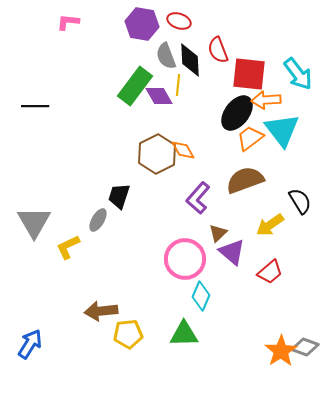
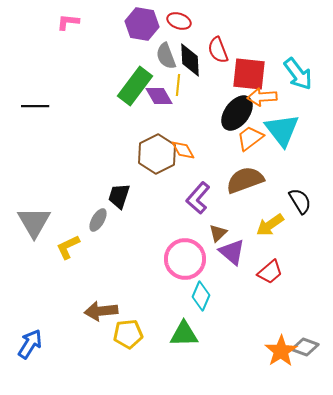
orange arrow: moved 4 px left, 3 px up
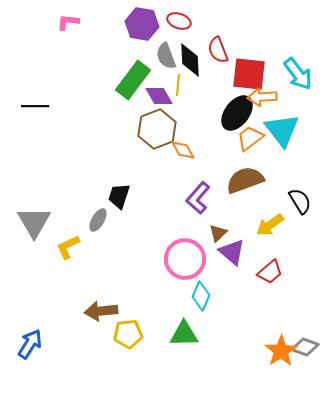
green rectangle: moved 2 px left, 6 px up
brown hexagon: moved 25 px up; rotated 6 degrees clockwise
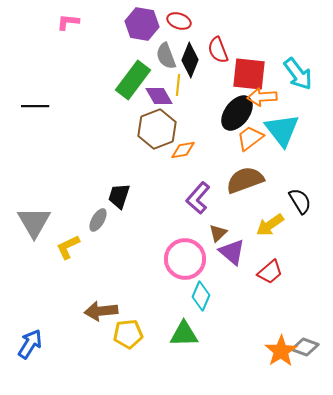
black diamond: rotated 24 degrees clockwise
orange diamond: rotated 70 degrees counterclockwise
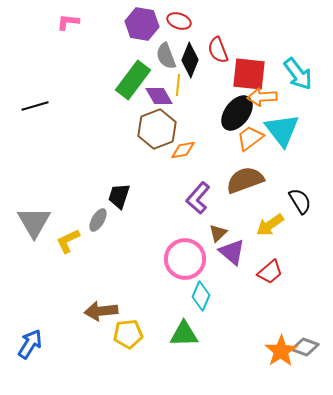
black line: rotated 16 degrees counterclockwise
yellow L-shape: moved 6 px up
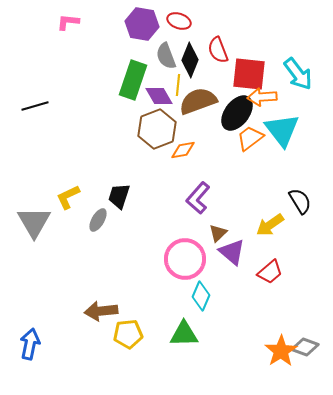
green rectangle: rotated 18 degrees counterclockwise
brown semicircle: moved 47 px left, 79 px up
yellow L-shape: moved 44 px up
blue arrow: rotated 20 degrees counterclockwise
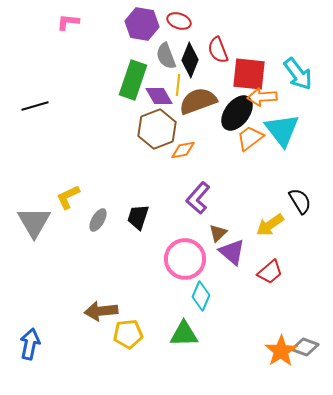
black trapezoid: moved 19 px right, 21 px down
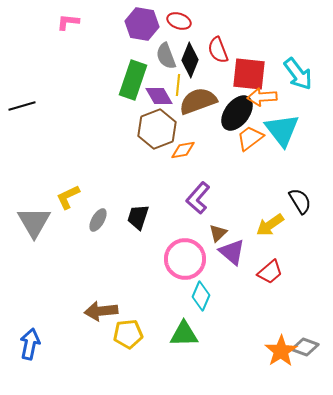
black line: moved 13 px left
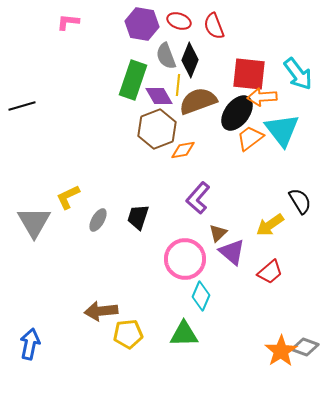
red semicircle: moved 4 px left, 24 px up
